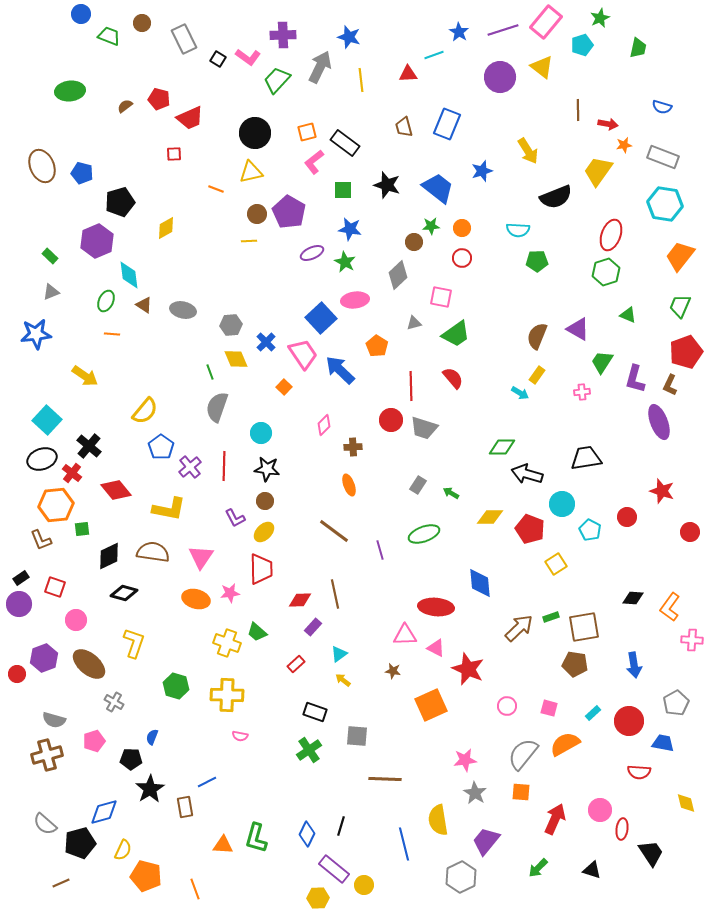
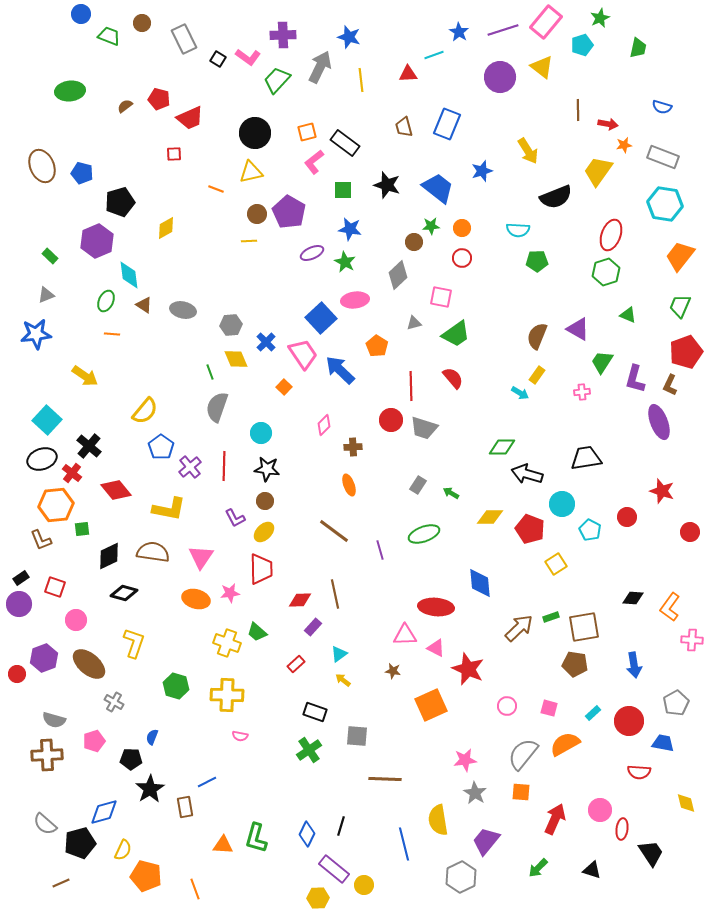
gray triangle at (51, 292): moved 5 px left, 3 px down
brown cross at (47, 755): rotated 12 degrees clockwise
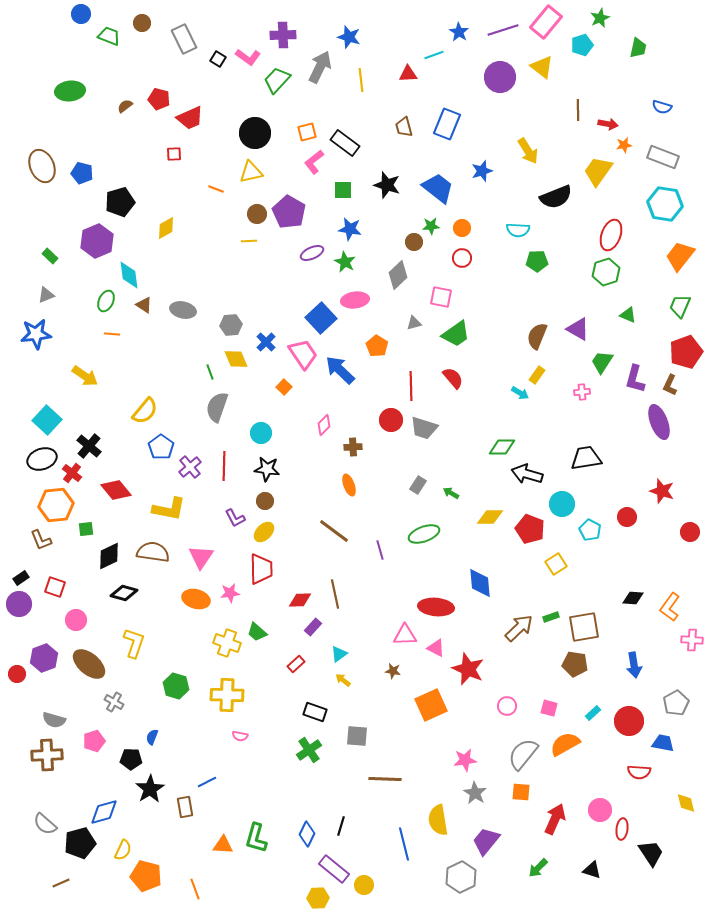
green square at (82, 529): moved 4 px right
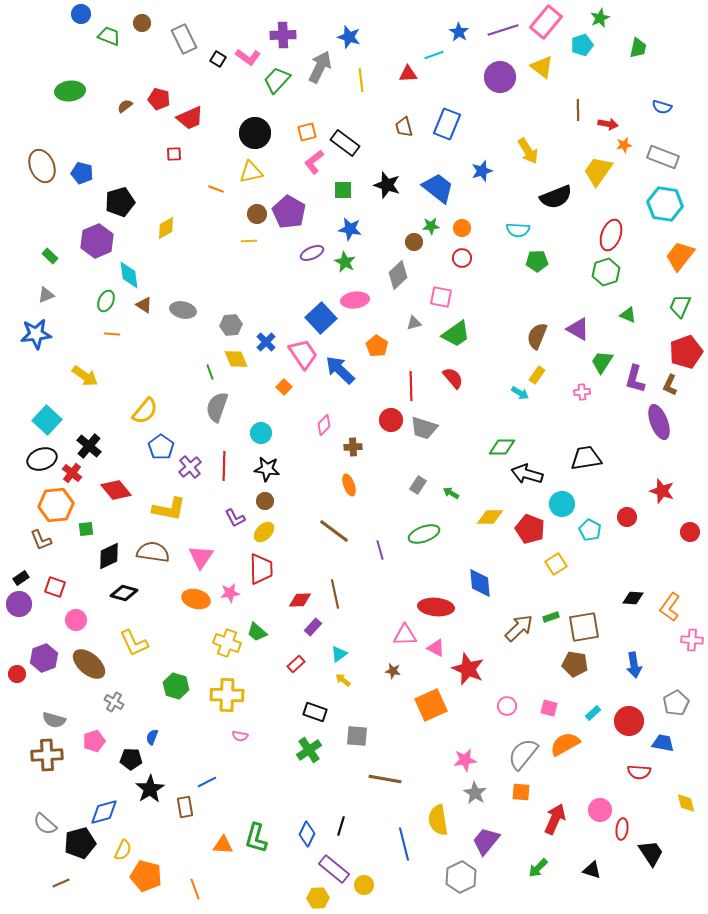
yellow L-shape at (134, 643): rotated 136 degrees clockwise
brown line at (385, 779): rotated 8 degrees clockwise
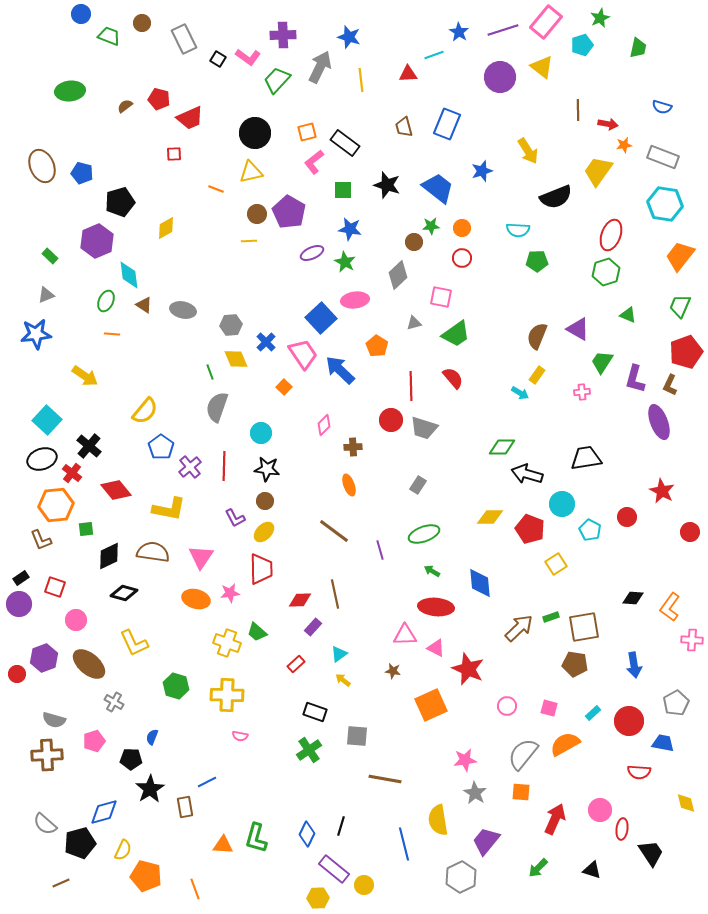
red star at (662, 491): rotated 10 degrees clockwise
green arrow at (451, 493): moved 19 px left, 78 px down
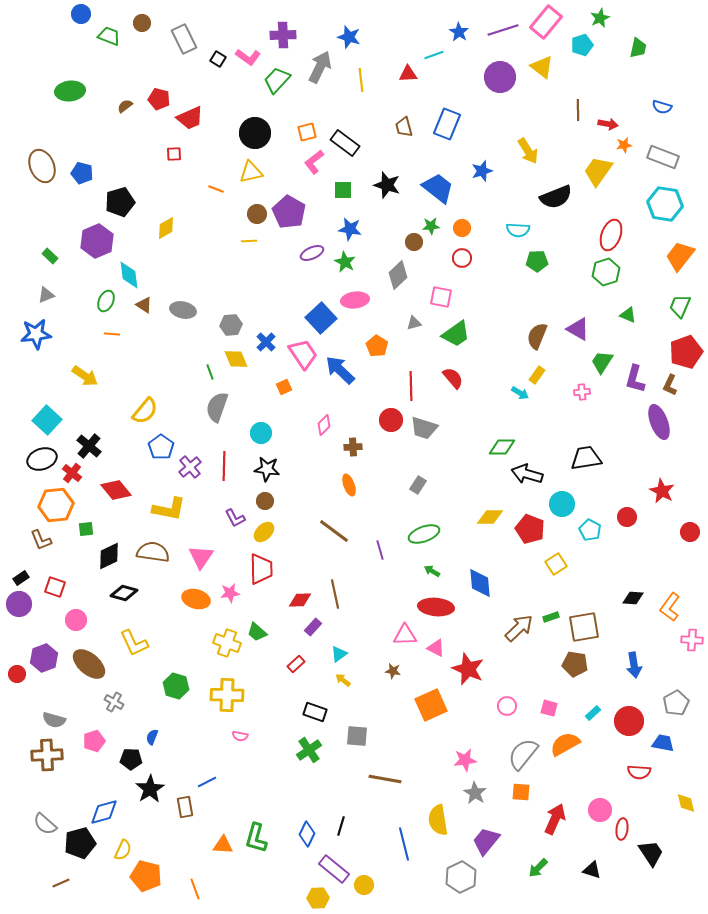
orange square at (284, 387): rotated 21 degrees clockwise
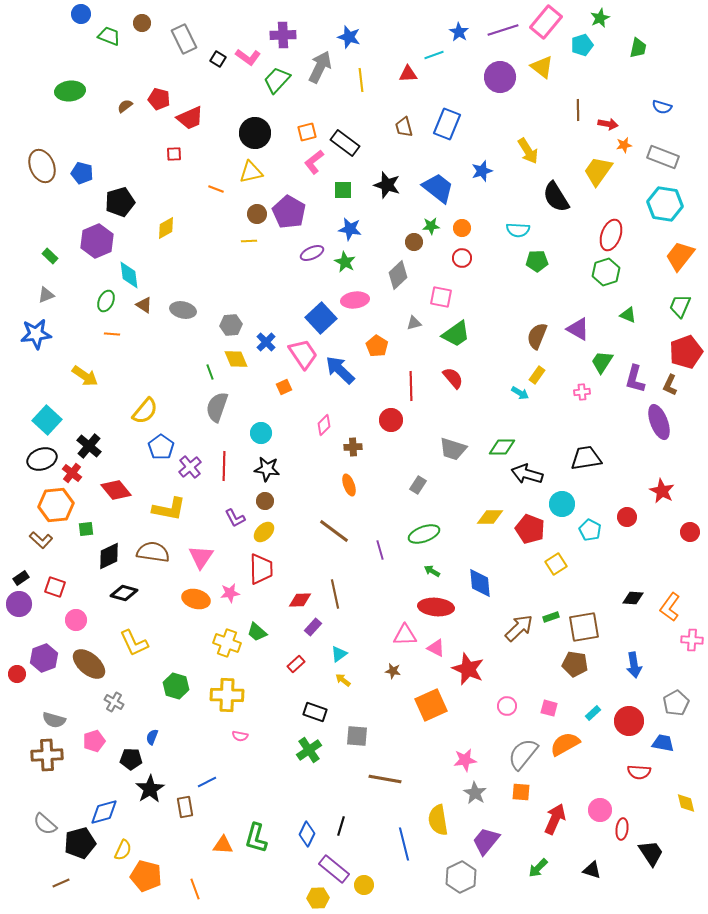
black semicircle at (556, 197): rotated 80 degrees clockwise
gray trapezoid at (424, 428): moved 29 px right, 21 px down
brown L-shape at (41, 540): rotated 25 degrees counterclockwise
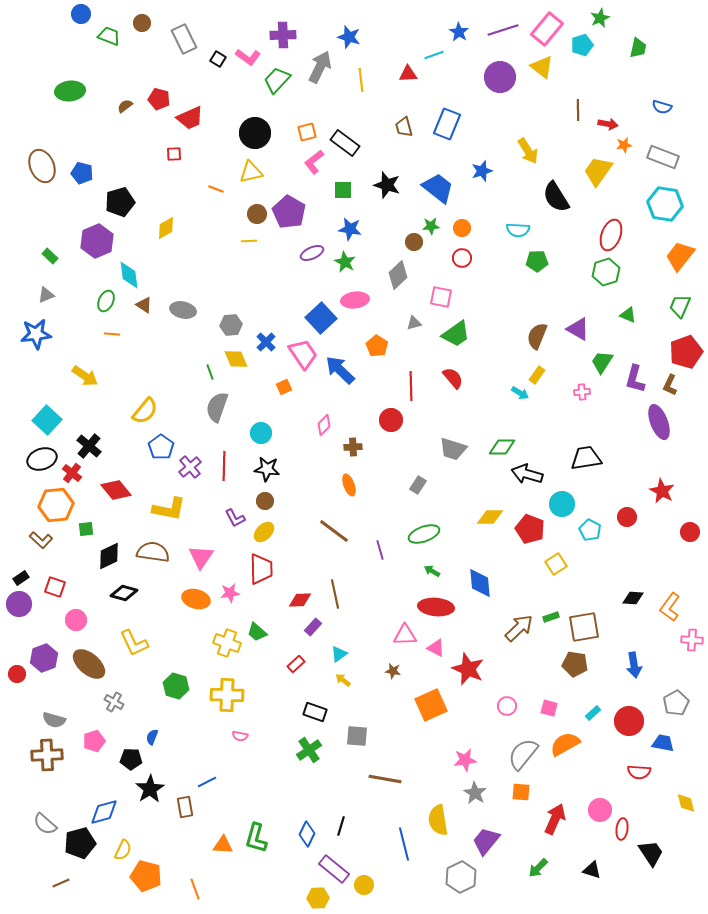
pink rectangle at (546, 22): moved 1 px right, 7 px down
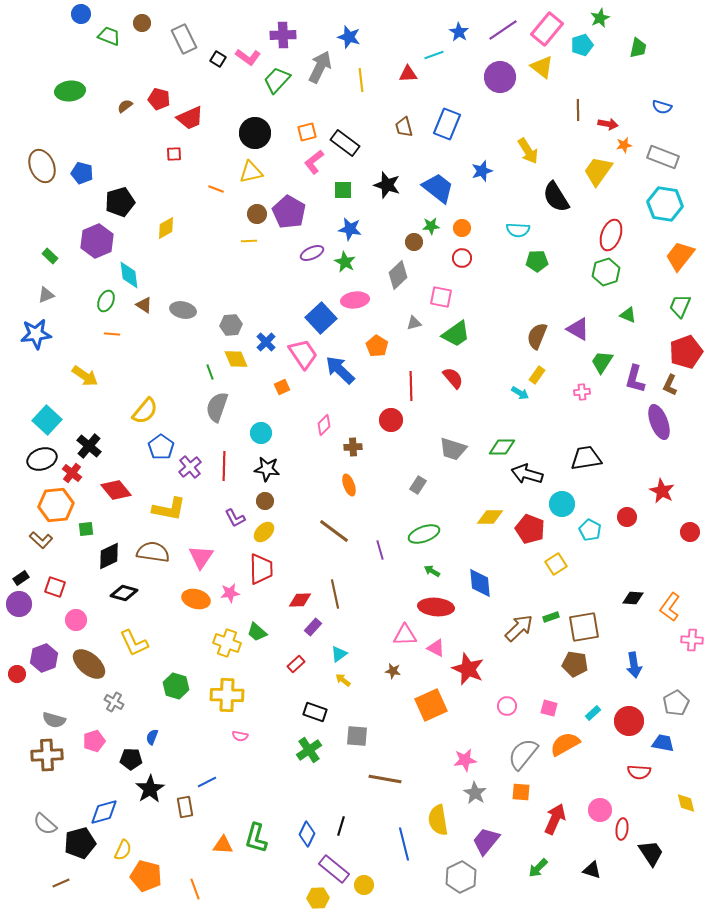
purple line at (503, 30): rotated 16 degrees counterclockwise
orange square at (284, 387): moved 2 px left
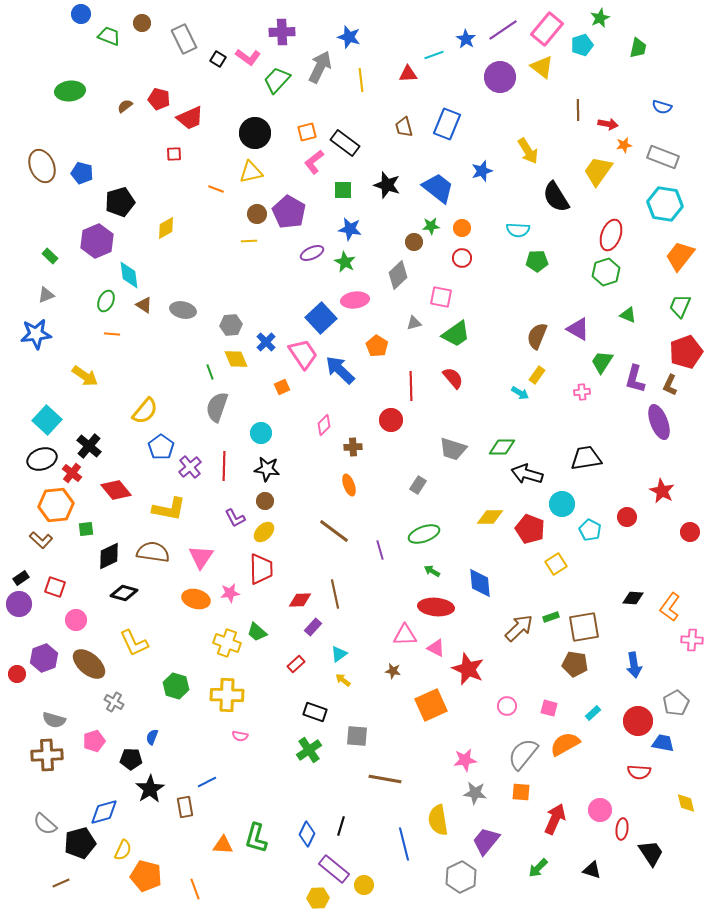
blue star at (459, 32): moved 7 px right, 7 px down
purple cross at (283, 35): moved 1 px left, 3 px up
red circle at (629, 721): moved 9 px right
gray star at (475, 793): rotated 25 degrees counterclockwise
